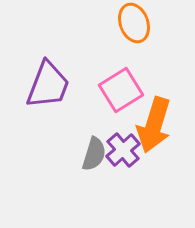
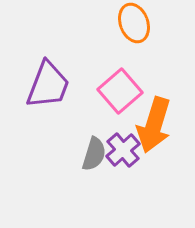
pink square: moved 1 px left, 1 px down; rotated 9 degrees counterclockwise
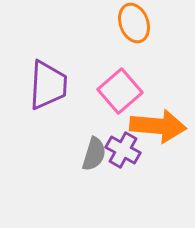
purple trapezoid: rotated 18 degrees counterclockwise
orange arrow: moved 4 px right, 1 px down; rotated 102 degrees counterclockwise
purple cross: rotated 20 degrees counterclockwise
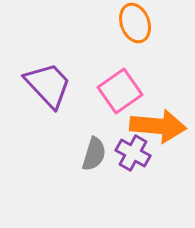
orange ellipse: moved 1 px right
purple trapezoid: rotated 46 degrees counterclockwise
pink square: rotated 6 degrees clockwise
purple cross: moved 10 px right, 3 px down
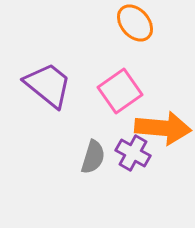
orange ellipse: rotated 21 degrees counterclockwise
purple trapezoid: rotated 8 degrees counterclockwise
orange arrow: moved 5 px right, 2 px down
gray semicircle: moved 1 px left, 3 px down
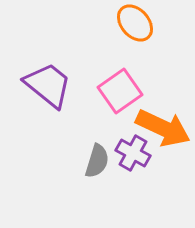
orange arrow: rotated 20 degrees clockwise
gray semicircle: moved 4 px right, 4 px down
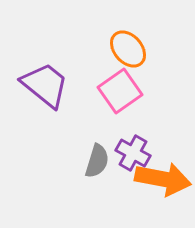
orange ellipse: moved 7 px left, 26 px down
purple trapezoid: moved 3 px left
orange arrow: moved 51 px down; rotated 14 degrees counterclockwise
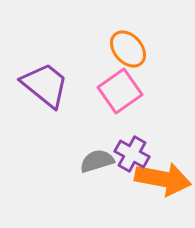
purple cross: moved 1 px left, 1 px down
gray semicircle: rotated 124 degrees counterclockwise
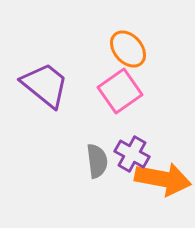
gray semicircle: rotated 100 degrees clockwise
